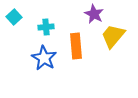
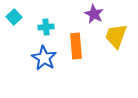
yellow trapezoid: moved 3 px right; rotated 20 degrees counterclockwise
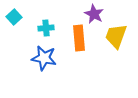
cyan cross: moved 1 px down
orange rectangle: moved 3 px right, 8 px up
blue star: rotated 20 degrees counterclockwise
